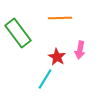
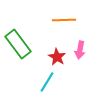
orange line: moved 4 px right, 2 px down
green rectangle: moved 11 px down
cyan line: moved 2 px right, 3 px down
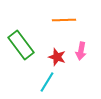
green rectangle: moved 3 px right, 1 px down
pink arrow: moved 1 px right, 1 px down
red star: rotated 12 degrees counterclockwise
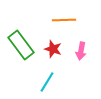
red star: moved 4 px left, 8 px up
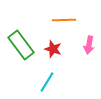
pink arrow: moved 8 px right, 6 px up
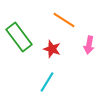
orange line: rotated 35 degrees clockwise
green rectangle: moved 2 px left, 8 px up
red star: moved 1 px left
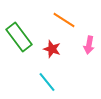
cyan line: rotated 70 degrees counterclockwise
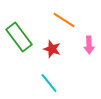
pink arrow: rotated 12 degrees counterclockwise
cyan line: moved 2 px right, 1 px down
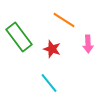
pink arrow: moved 1 px left, 1 px up
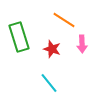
green rectangle: rotated 20 degrees clockwise
pink arrow: moved 6 px left
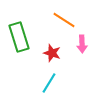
red star: moved 4 px down
cyan line: rotated 70 degrees clockwise
